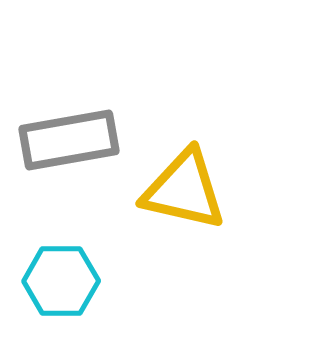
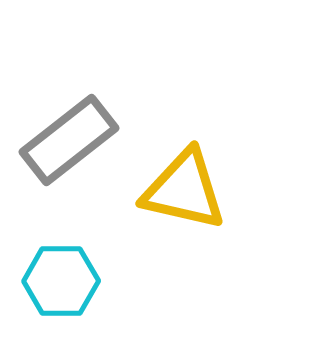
gray rectangle: rotated 28 degrees counterclockwise
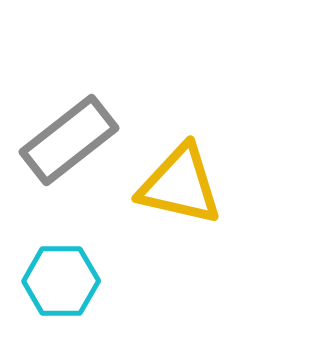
yellow triangle: moved 4 px left, 5 px up
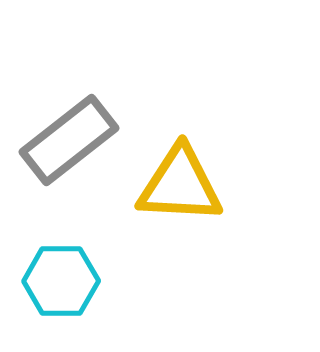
yellow triangle: rotated 10 degrees counterclockwise
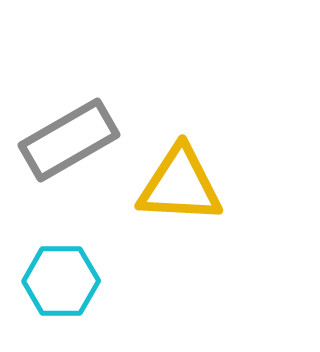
gray rectangle: rotated 8 degrees clockwise
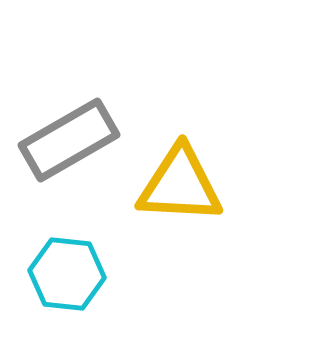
cyan hexagon: moved 6 px right, 7 px up; rotated 6 degrees clockwise
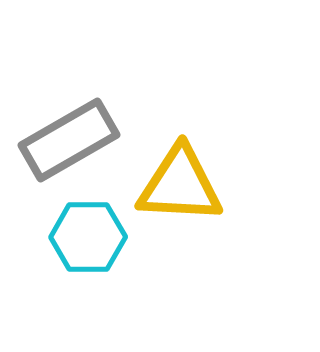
cyan hexagon: moved 21 px right, 37 px up; rotated 6 degrees counterclockwise
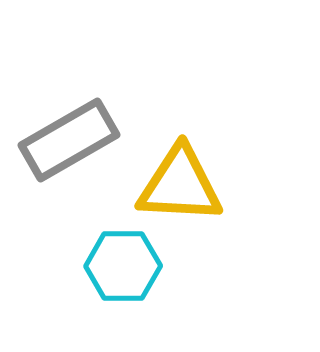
cyan hexagon: moved 35 px right, 29 px down
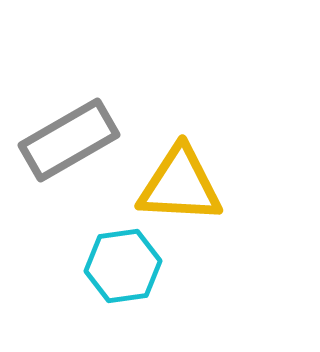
cyan hexagon: rotated 8 degrees counterclockwise
